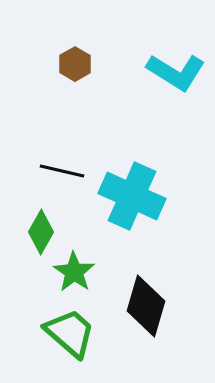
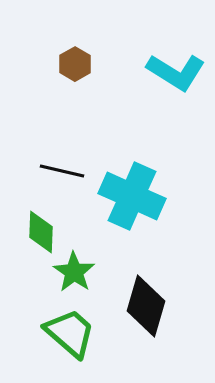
green diamond: rotated 27 degrees counterclockwise
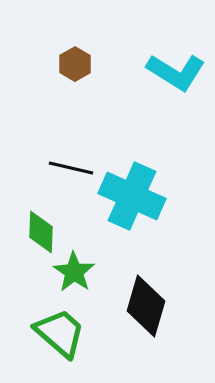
black line: moved 9 px right, 3 px up
green trapezoid: moved 10 px left
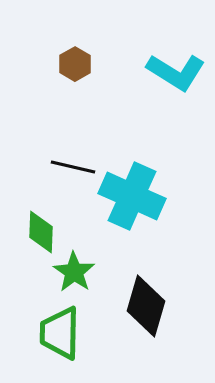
black line: moved 2 px right, 1 px up
green trapezoid: rotated 130 degrees counterclockwise
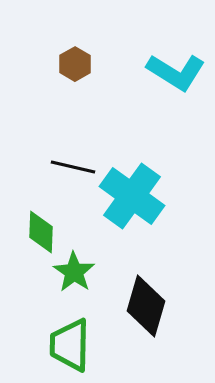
cyan cross: rotated 12 degrees clockwise
green trapezoid: moved 10 px right, 12 px down
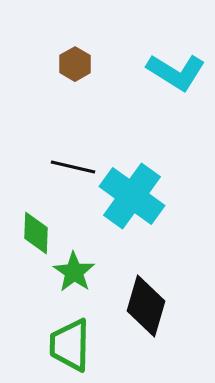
green diamond: moved 5 px left, 1 px down
